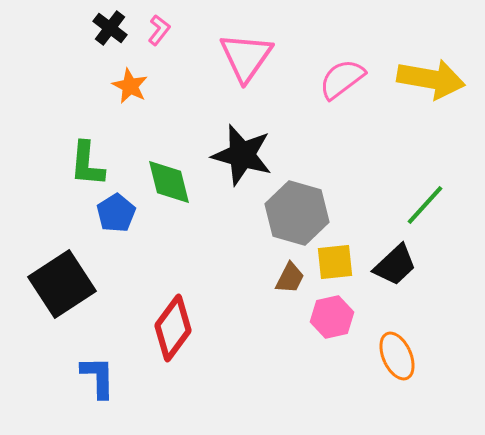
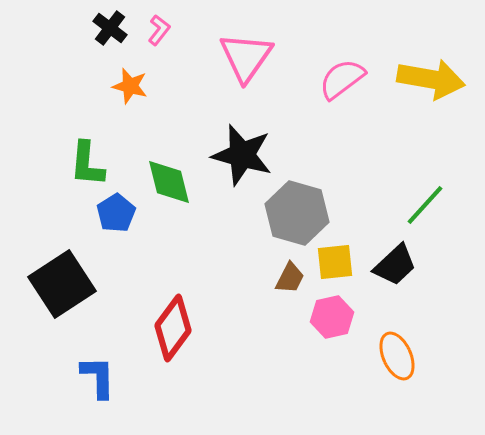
orange star: rotated 12 degrees counterclockwise
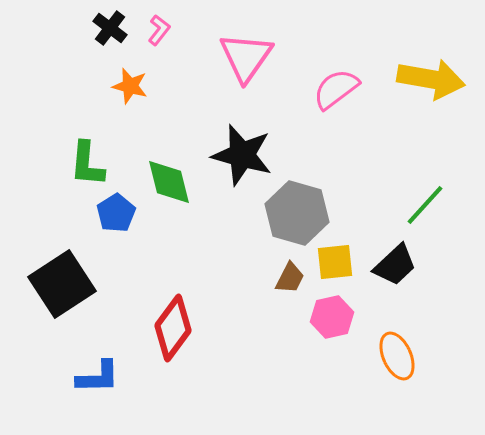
pink semicircle: moved 6 px left, 10 px down
blue L-shape: rotated 90 degrees clockwise
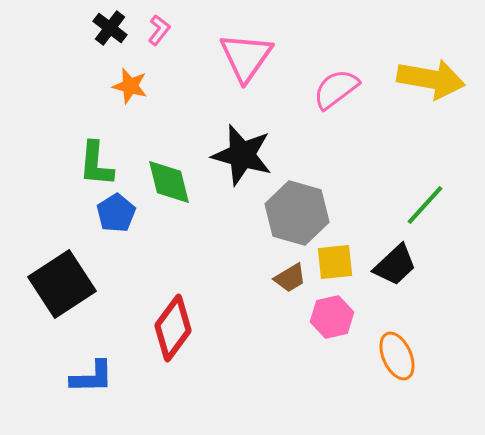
green L-shape: moved 9 px right
brown trapezoid: rotated 32 degrees clockwise
blue L-shape: moved 6 px left
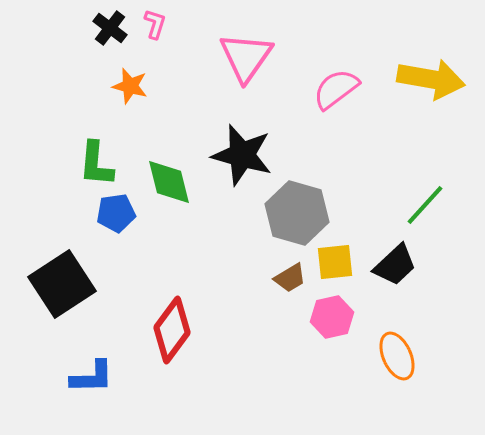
pink L-shape: moved 4 px left, 6 px up; rotated 20 degrees counterclockwise
blue pentagon: rotated 24 degrees clockwise
red diamond: moved 1 px left, 2 px down
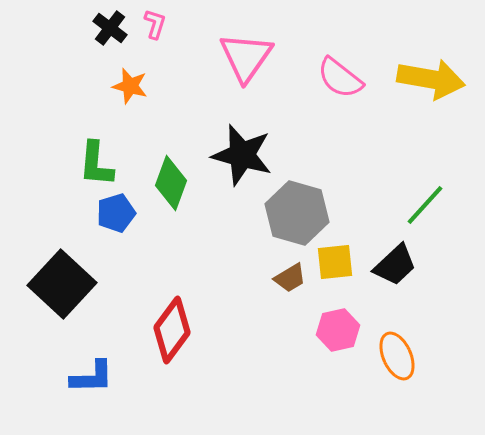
pink semicircle: moved 4 px right, 11 px up; rotated 105 degrees counterclockwise
green diamond: moved 2 px right, 1 px down; rotated 34 degrees clockwise
blue pentagon: rotated 9 degrees counterclockwise
black square: rotated 14 degrees counterclockwise
pink hexagon: moved 6 px right, 13 px down
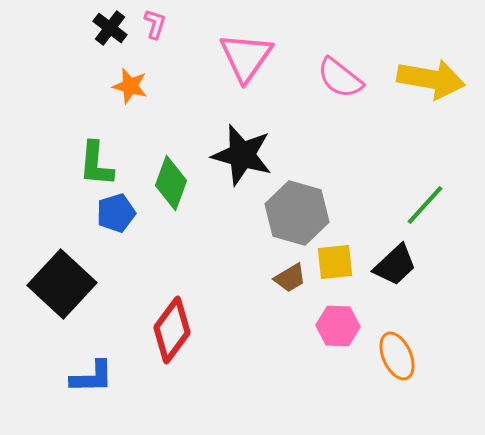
pink hexagon: moved 4 px up; rotated 15 degrees clockwise
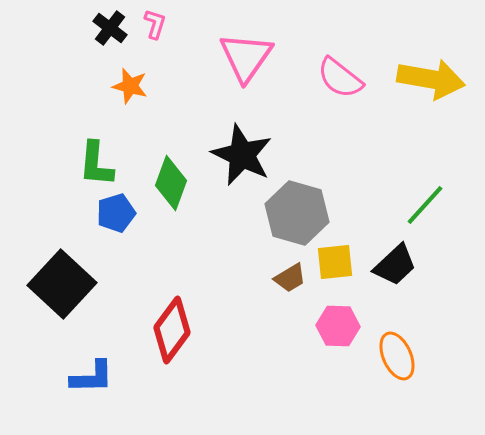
black star: rotated 10 degrees clockwise
